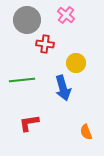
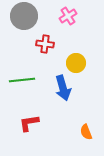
pink cross: moved 2 px right, 1 px down; rotated 18 degrees clockwise
gray circle: moved 3 px left, 4 px up
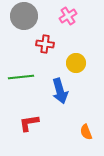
green line: moved 1 px left, 3 px up
blue arrow: moved 3 px left, 3 px down
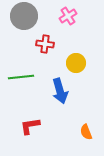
red L-shape: moved 1 px right, 3 px down
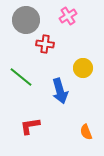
gray circle: moved 2 px right, 4 px down
yellow circle: moved 7 px right, 5 px down
green line: rotated 45 degrees clockwise
